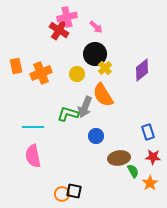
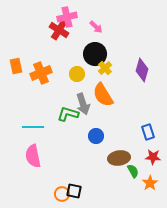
purple diamond: rotated 35 degrees counterclockwise
gray arrow: moved 2 px left, 3 px up; rotated 40 degrees counterclockwise
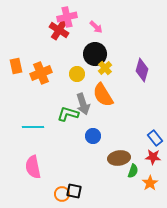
blue rectangle: moved 7 px right, 6 px down; rotated 21 degrees counterclockwise
blue circle: moved 3 px left
pink semicircle: moved 11 px down
green semicircle: rotated 48 degrees clockwise
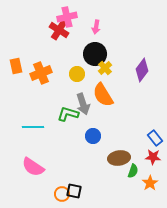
pink arrow: rotated 56 degrees clockwise
purple diamond: rotated 20 degrees clockwise
pink semicircle: rotated 45 degrees counterclockwise
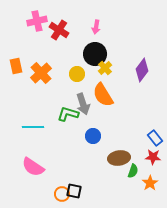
pink cross: moved 30 px left, 4 px down
orange cross: rotated 20 degrees counterclockwise
